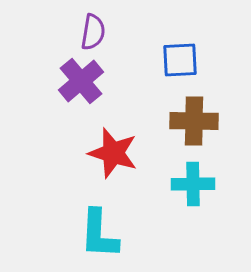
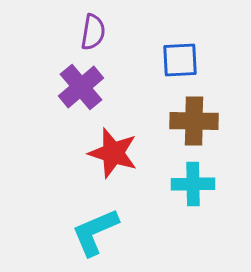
purple cross: moved 6 px down
cyan L-shape: moved 4 px left, 2 px up; rotated 64 degrees clockwise
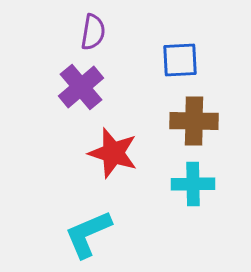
cyan L-shape: moved 7 px left, 2 px down
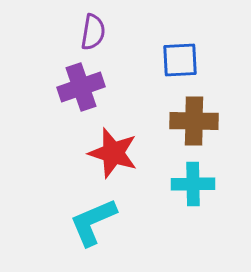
purple cross: rotated 21 degrees clockwise
cyan L-shape: moved 5 px right, 12 px up
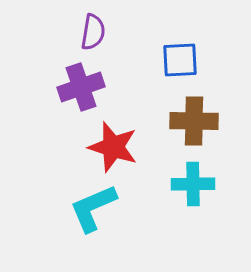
red star: moved 6 px up
cyan L-shape: moved 14 px up
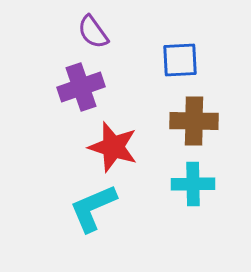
purple semicircle: rotated 135 degrees clockwise
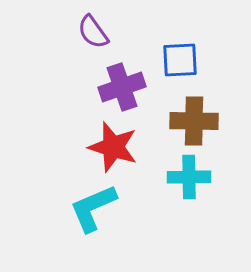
purple cross: moved 41 px right
cyan cross: moved 4 px left, 7 px up
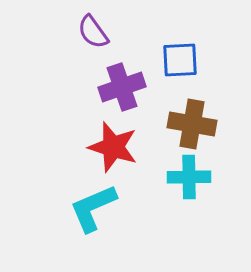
brown cross: moved 2 px left, 3 px down; rotated 9 degrees clockwise
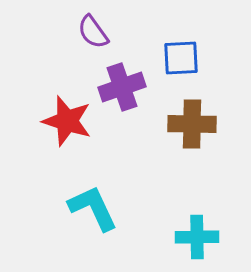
blue square: moved 1 px right, 2 px up
brown cross: rotated 9 degrees counterclockwise
red star: moved 46 px left, 26 px up
cyan cross: moved 8 px right, 60 px down
cyan L-shape: rotated 88 degrees clockwise
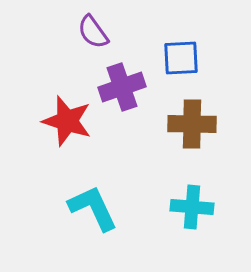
cyan cross: moved 5 px left, 30 px up; rotated 6 degrees clockwise
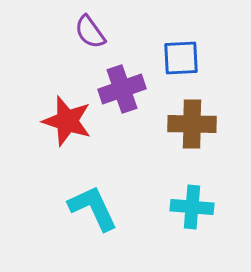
purple semicircle: moved 3 px left
purple cross: moved 2 px down
